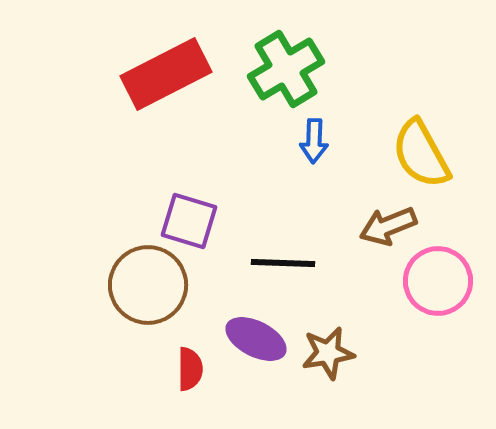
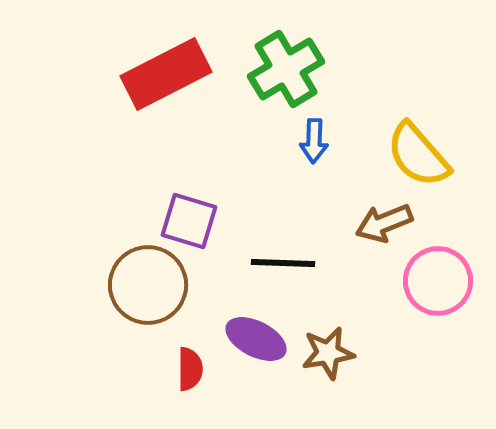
yellow semicircle: moved 3 px left, 1 px down; rotated 12 degrees counterclockwise
brown arrow: moved 4 px left, 3 px up
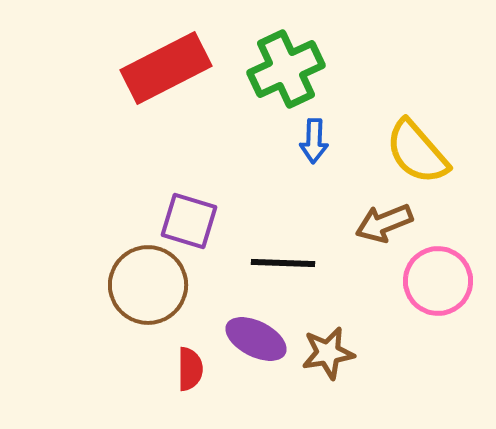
green cross: rotated 6 degrees clockwise
red rectangle: moved 6 px up
yellow semicircle: moved 1 px left, 3 px up
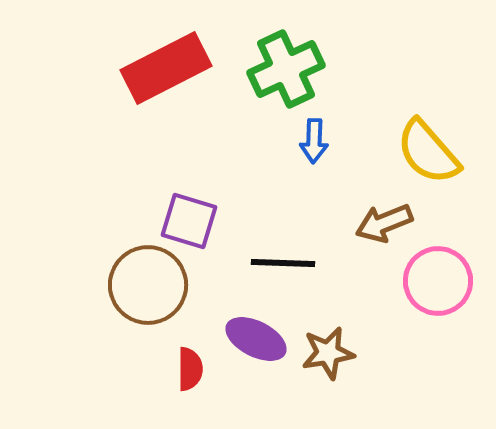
yellow semicircle: moved 11 px right
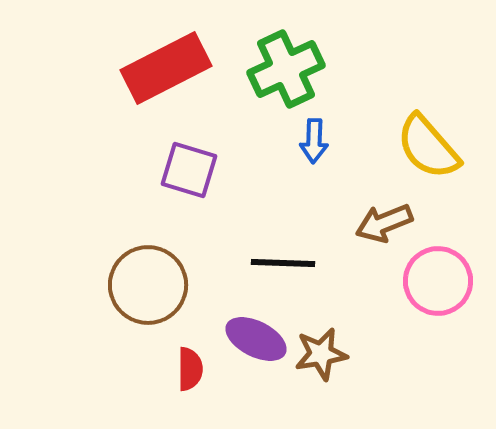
yellow semicircle: moved 5 px up
purple square: moved 51 px up
brown star: moved 7 px left, 1 px down
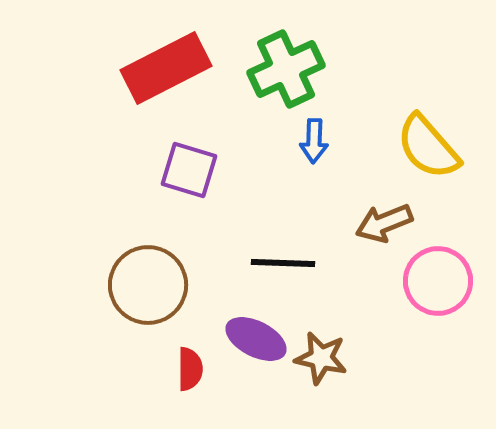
brown star: moved 4 px down; rotated 22 degrees clockwise
